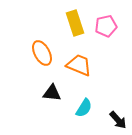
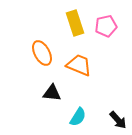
cyan semicircle: moved 6 px left, 9 px down
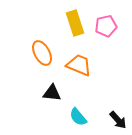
cyan semicircle: rotated 108 degrees clockwise
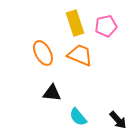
orange ellipse: moved 1 px right
orange trapezoid: moved 1 px right, 10 px up
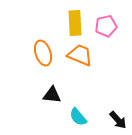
yellow rectangle: rotated 15 degrees clockwise
orange ellipse: rotated 10 degrees clockwise
black triangle: moved 2 px down
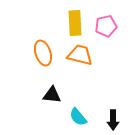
orange trapezoid: rotated 8 degrees counterclockwise
black arrow: moved 5 px left; rotated 42 degrees clockwise
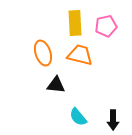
black triangle: moved 4 px right, 10 px up
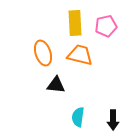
cyan semicircle: rotated 48 degrees clockwise
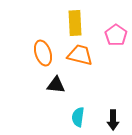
pink pentagon: moved 10 px right, 9 px down; rotated 25 degrees counterclockwise
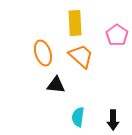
pink pentagon: moved 1 px right
orange trapezoid: moved 1 px right, 1 px down; rotated 28 degrees clockwise
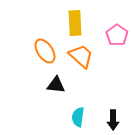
orange ellipse: moved 2 px right, 2 px up; rotated 15 degrees counterclockwise
